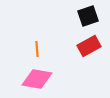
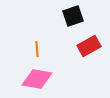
black square: moved 15 px left
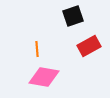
pink diamond: moved 7 px right, 2 px up
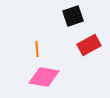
red rectangle: moved 1 px up
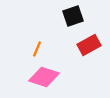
orange line: rotated 28 degrees clockwise
pink diamond: rotated 8 degrees clockwise
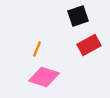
black square: moved 5 px right
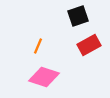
orange line: moved 1 px right, 3 px up
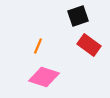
red rectangle: rotated 65 degrees clockwise
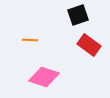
black square: moved 1 px up
orange line: moved 8 px left, 6 px up; rotated 70 degrees clockwise
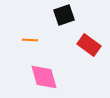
black square: moved 14 px left
pink diamond: rotated 56 degrees clockwise
